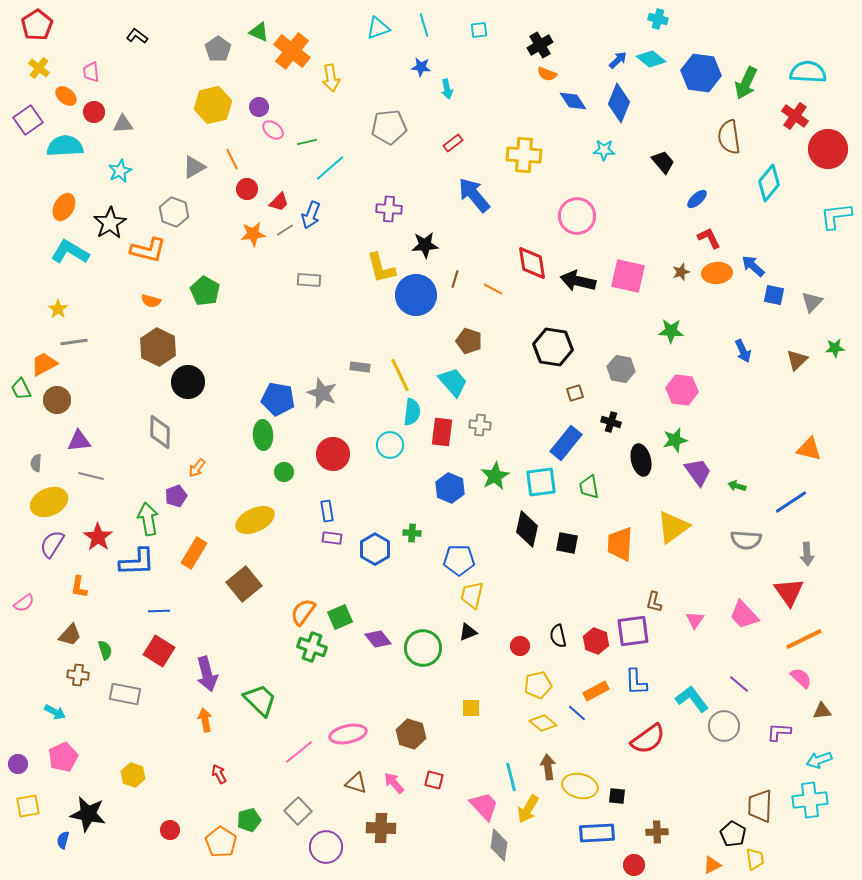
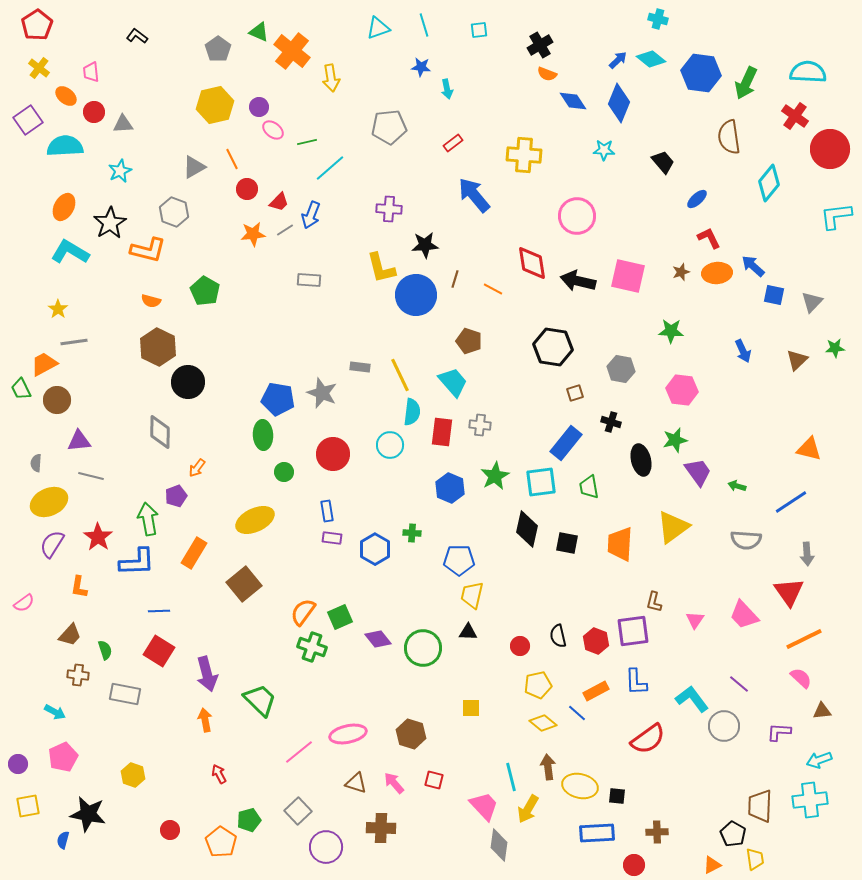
yellow hexagon at (213, 105): moved 2 px right
red circle at (828, 149): moved 2 px right
black triangle at (468, 632): rotated 24 degrees clockwise
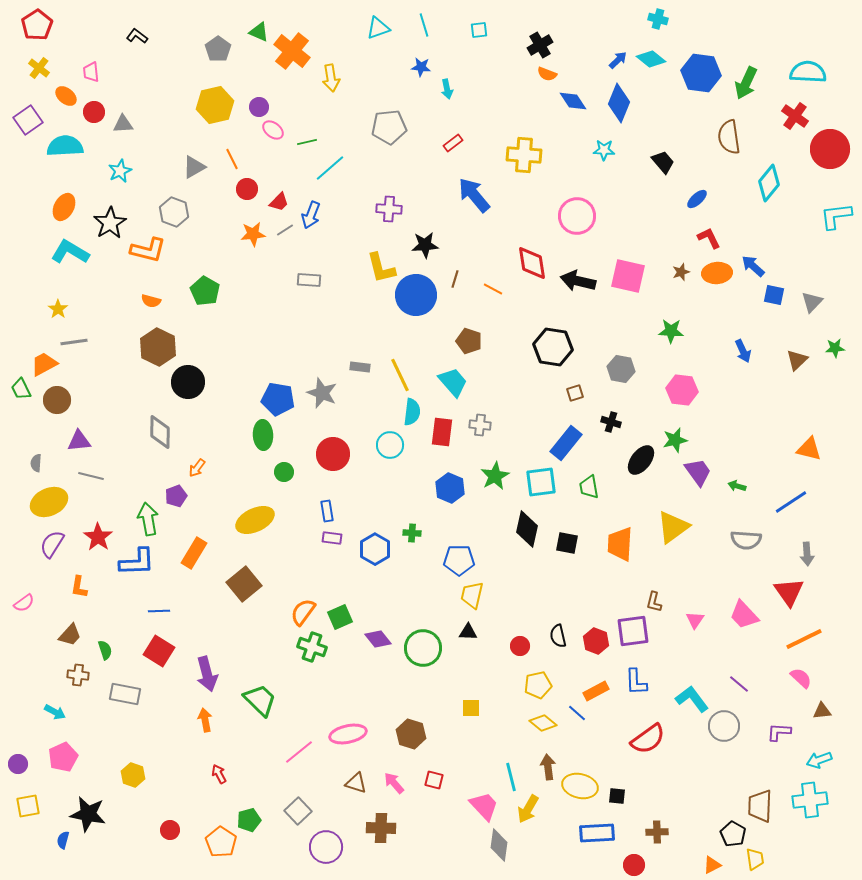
black ellipse at (641, 460): rotated 52 degrees clockwise
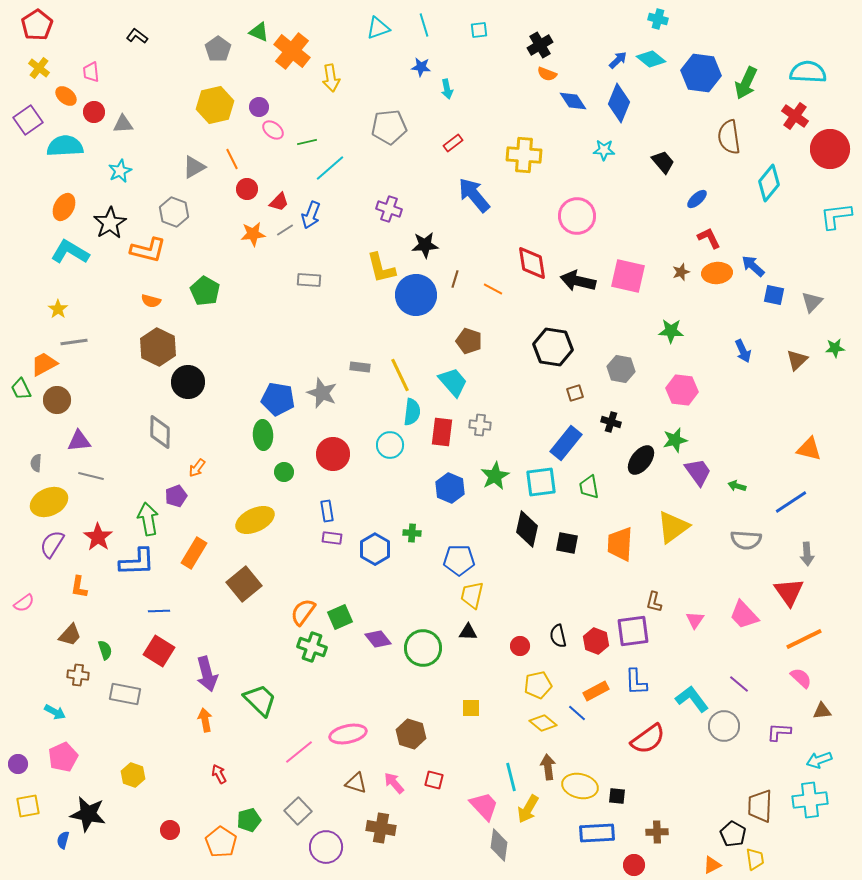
purple cross at (389, 209): rotated 15 degrees clockwise
brown cross at (381, 828): rotated 8 degrees clockwise
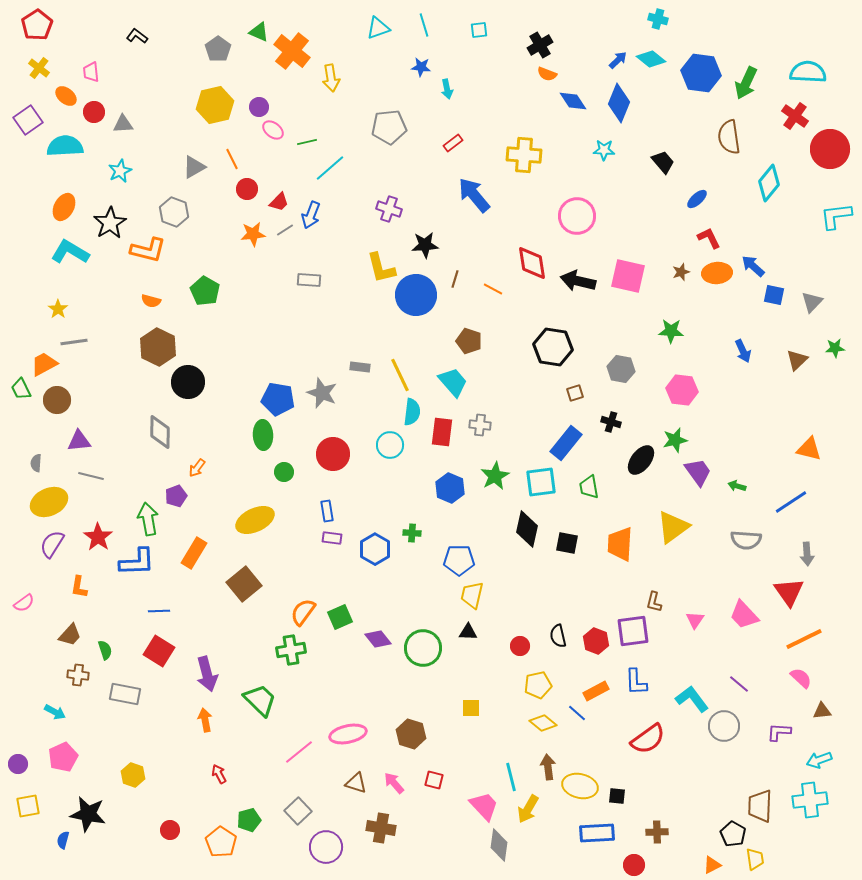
green cross at (312, 647): moved 21 px left, 3 px down; rotated 28 degrees counterclockwise
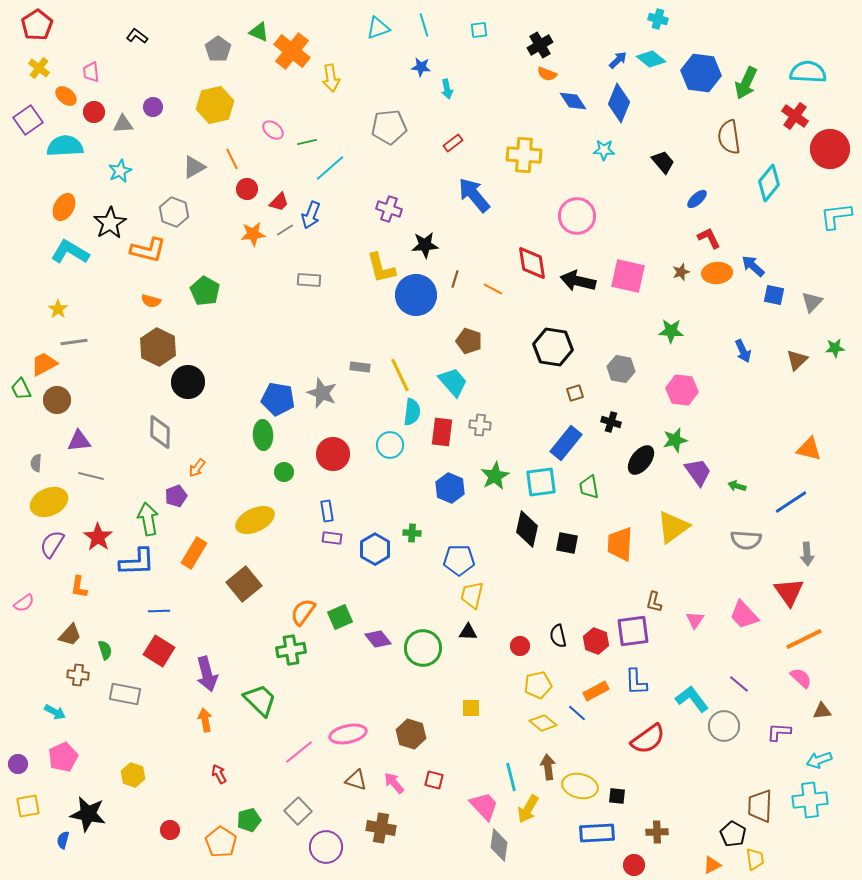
purple circle at (259, 107): moved 106 px left
brown triangle at (356, 783): moved 3 px up
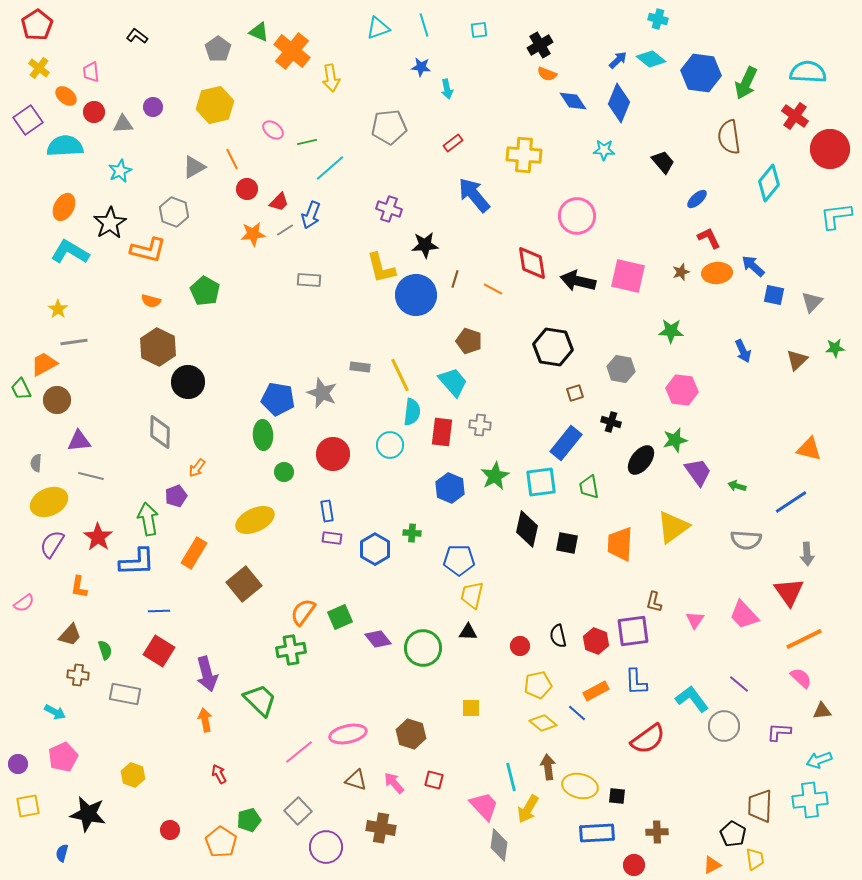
blue semicircle at (63, 840): moved 1 px left, 13 px down
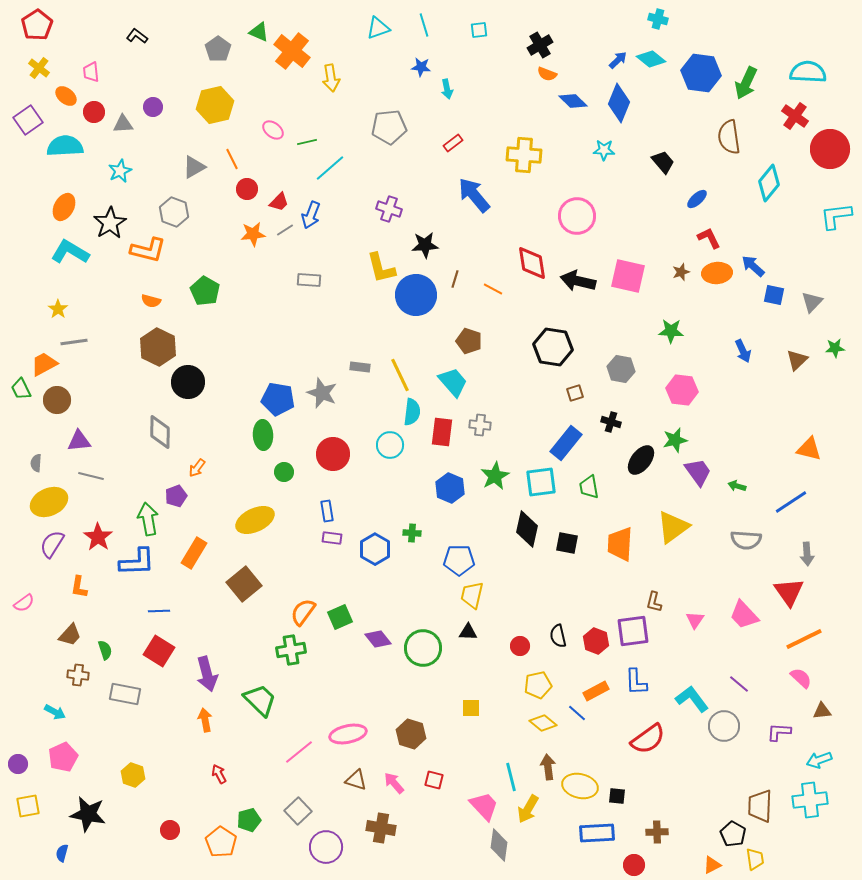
blue diamond at (573, 101): rotated 12 degrees counterclockwise
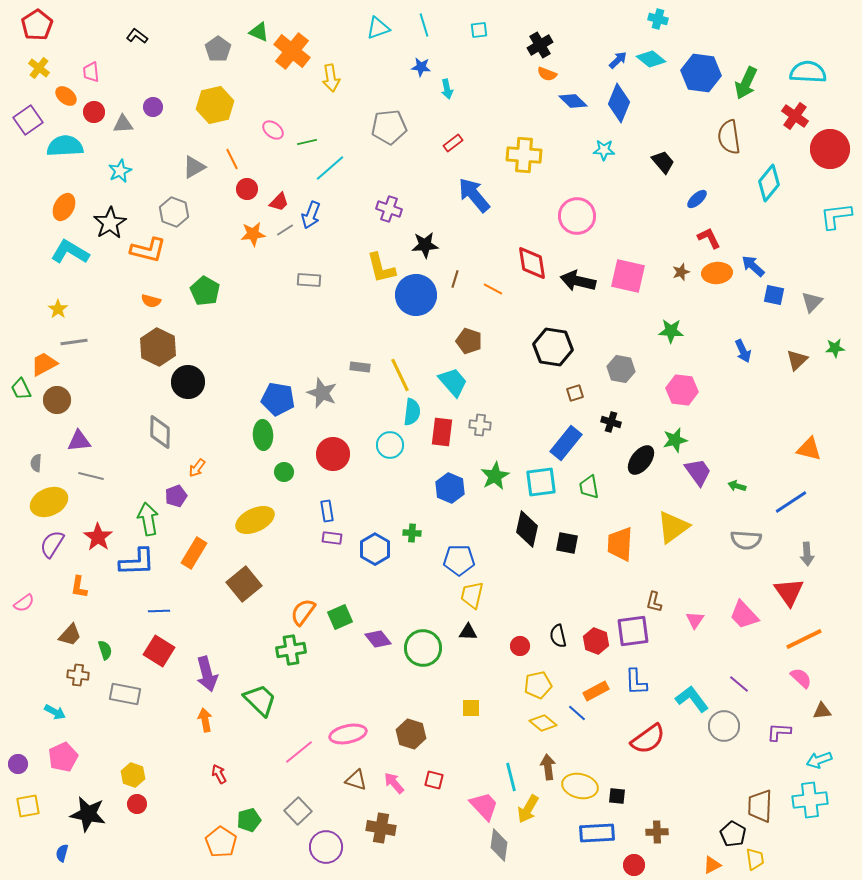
red circle at (170, 830): moved 33 px left, 26 px up
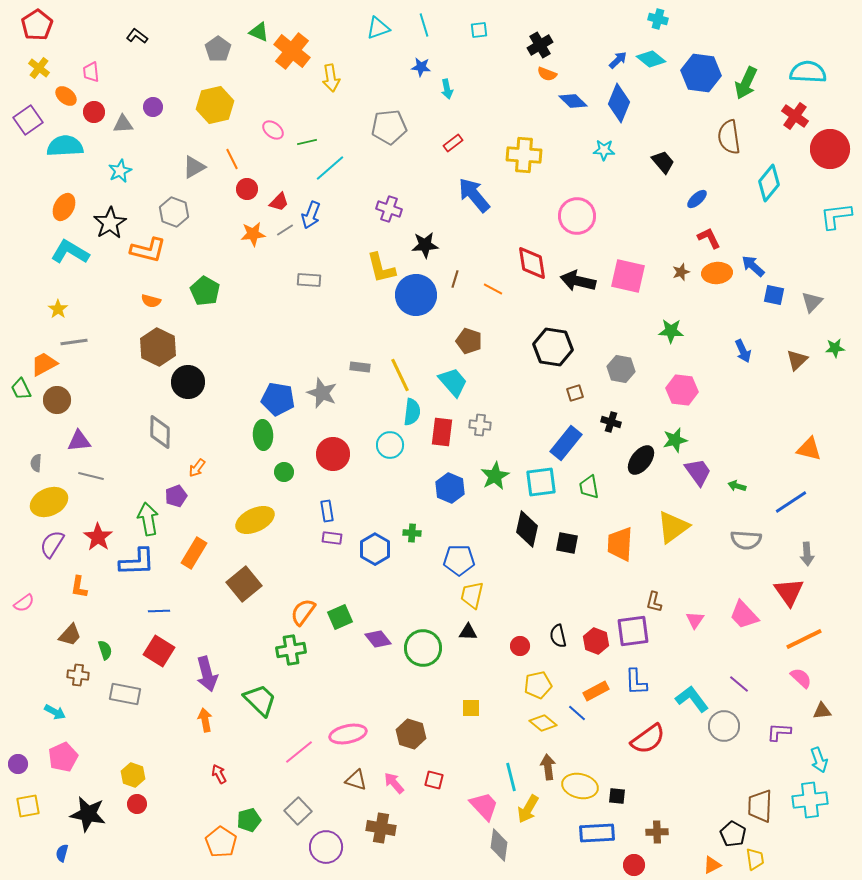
cyan arrow at (819, 760): rotated 90 degrees counterclockwise
